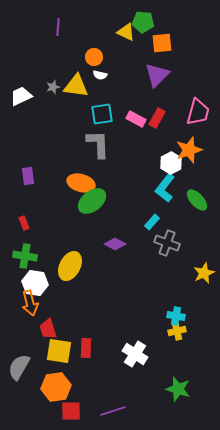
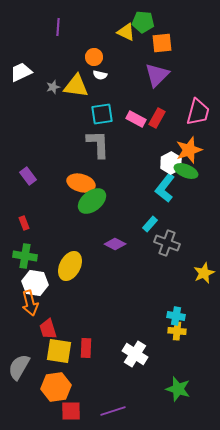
white trapezoid at (21, 96): moved 24 px up
purple rectangle at (28, 176): rotated 30 degrees counterclockwise
green ellipse at (197, 200): moved 11 px left, 29 px up; rotated 25 degrees counterclockwise
cyan rectangle at (152, 222): moved 2 px left, 2 px down
yellow cross at (177, 331): rotated 18 degrees clockwise
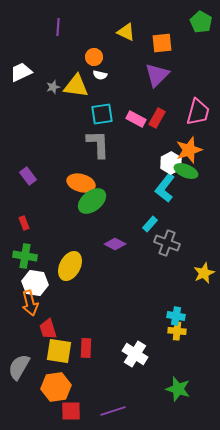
green pentagon at (143, 22): moved 58 px right; rotated 25 degrees clockwise
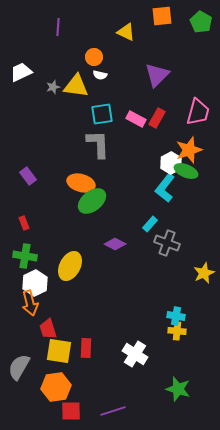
orange square at (162, 43): moved 27 px up
white hexagon at (35, 283): rotated 25 degrees clockwise
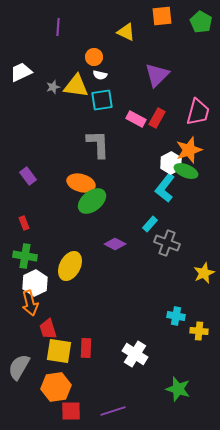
cyan square at (102, 114): moved 14 px up
yellow cross at (177, 331): moved 22 px right
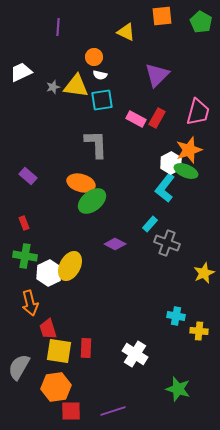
gray L-shape at (98, 144): moved 2 px left
purple rectangle at (28, 176): rotated 12 degrees counterclockwise
white hexagon at (35, 283): moved 14 px right, 10 px up
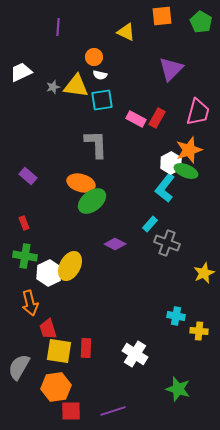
purple triangle at (157, 75): moved 14 px right, 6 px up
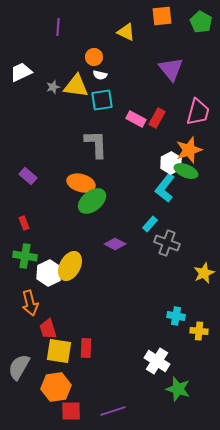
purple triangle at (171, 69): rotated 24 degrees counterclockwise
white cross at (135, 354): moved 22 px right, 7 px down
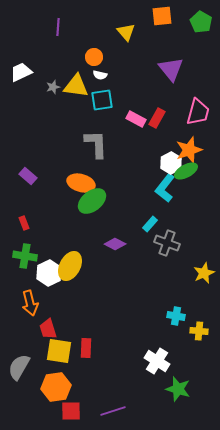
yellow triangle at (126, 32): rotated 24 degrees clockwise
green ellipse at (186, 171): rotated 50 degrees counterclockwise
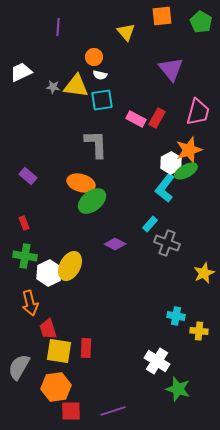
gray star at (53, 87): rotated 24 degrees clockwise
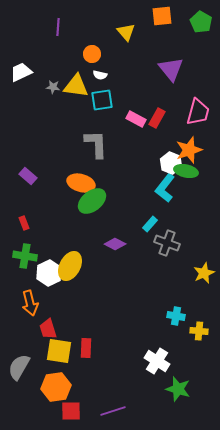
orange circle at (94, 57): moved 2 px left, 3 px up
white hexagon at (171, 163): rotated 10 degrees counterclockwise
green ellipse at (186, 171): rotated 40 degrees clockwise
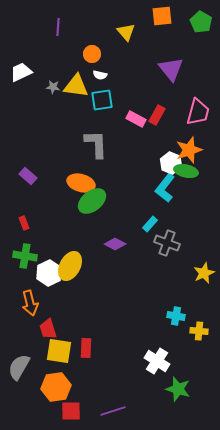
red rectangle at (157, 118): moved 3 px up
